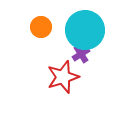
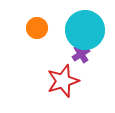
orange circle: moved 4 px left, 1 px down
red star: moved 4 px down
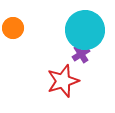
orange circle: moved 24 px left
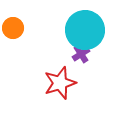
red star: moved 3 px left, 2 px down
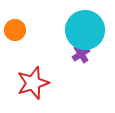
orange circle: moved 2 px right, 2 px down
red star: moved 27 px left
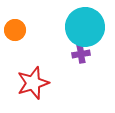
cyan circle: moved 3 px up
purple cross: rotated 24 degrees clockwise
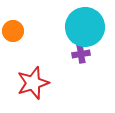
orange circle: moved 2 px left, 1 px down
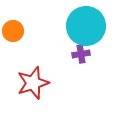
cyan circle: moved 1 px right, 1 px up
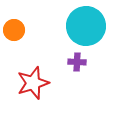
orange circle: moved 1 px right, 1 px up
purple cross: moved 4 px left, 8 px down; rotated 12 degrees clockwise
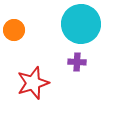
cyan circle: moved 5 px left, 2 px up
